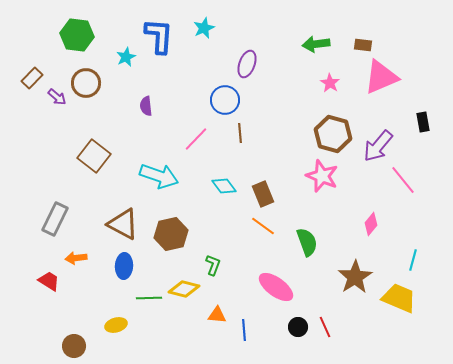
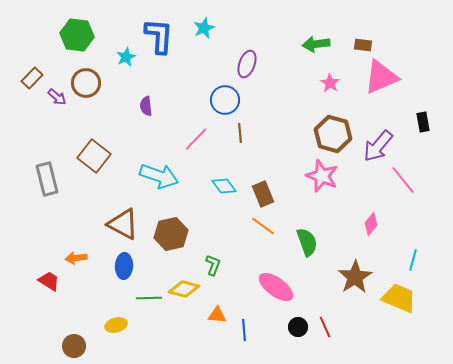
gray rectangle at (55, 219): moved 8 px left, 40 px up; rotated 40 degrees counterclockwise
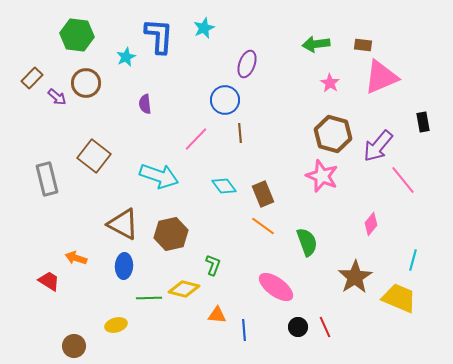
purple semicircle at (146, 106): moved 1 px left, 2 px up
orange arrow at (76, 258): rotated 25 degrees clockwise
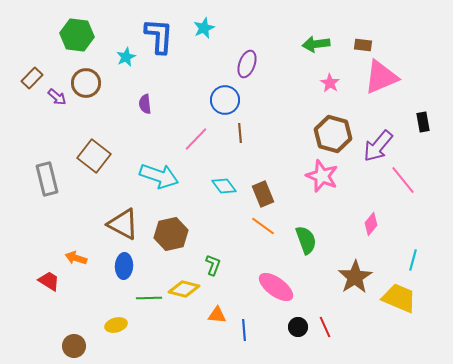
green semicircle at (307, 242): moved 1 px left, 2 px up
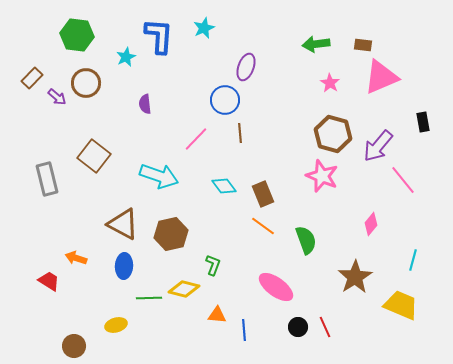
purple ellipse at (247, 64): moved 1 px left, 3 px down
yellow trapezoid at (399, 298): moved 2 px right, 7 px down
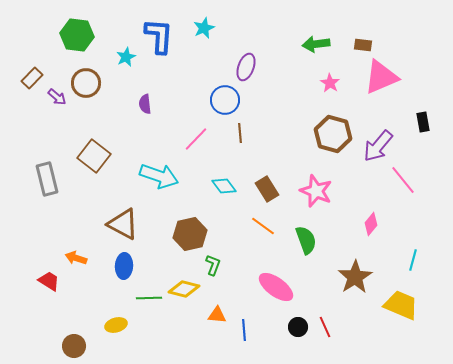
pink star at (322, 176): moved 6 px left, 15 px down
brown rectangle at (263, 194): moved 4 px right, 5 px up; rotated 10 degrees counterclockwise
brown hexagon at (171, 234): moved 19 px right
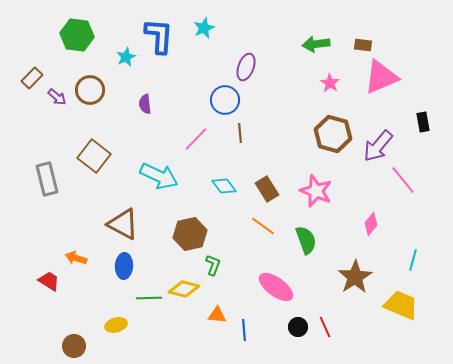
brown circle at (86, 83): moved 4 px right, 7 px down
cyan arrow at (159, 176): rotated 6 degrees clockwise
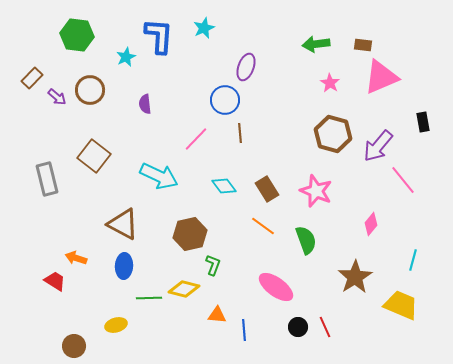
red trapezoid at (49, 281): moved 6 px right
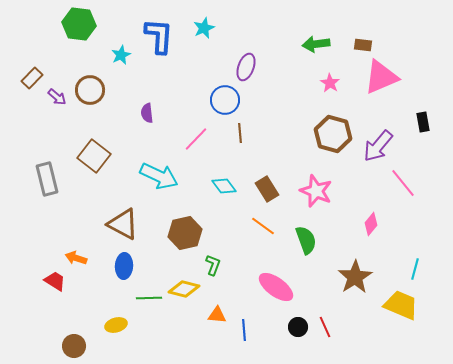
green hexagon at (77, 35): moved 2 px right, 11 px up
cyan star at (126, 57): moved 5 px left, 2 px up
purple semicircle at (145, 104): moved 2 px right, 9 px down
pink line at (403, 180): moved 3 px down
brown hexagon at (190, 234): moved 5 px left, 1 px up
cyan line at (413, 260): moved 2 px right, 9 px down
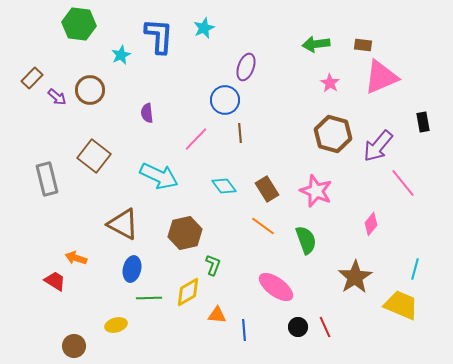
blue ellipse at (124, 266): moved 8 px right, 3 px down; rotated 10 degrees clockwise
yellow diamond at (184, 289): moved 4 px right, 3 px down; rotated 44 degrees counterclockwise
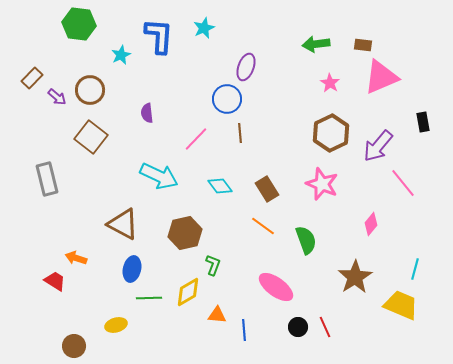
blue circle at (225, 100): moved 2 px right, 1 px up
brown hexagon at (333, 134): moved 2 px left, 1 px up; rotated 18 degrees clockwise
brown square at (94, 156): moved 3 px left, 19 px up
cyan diamond at (224, 186): moved 4 px left
pink star at (316, 191): moved 6 px right, 7 px up
